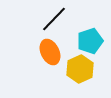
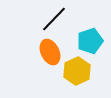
yellow hexagon: moved 3 px left, 2 px down
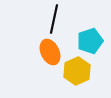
black line: rotated 32 degrees counterclockwise
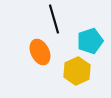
black line: rotated 28 degrees counterclockwise
orange ellipse: moved 10 px left
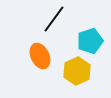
black line: rotated 52 degrees clockwise
orange ellipse: moved 4 px down
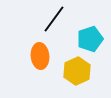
cyan pentagon: moved 2 px up
orange ellipse: rotated 20 degrees clockwise
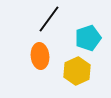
black line: moved 5 px left
cyan pentagon: moved 2 px left, 1 px up
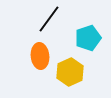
yellow hexagon: moved 7 px left, 1 px down
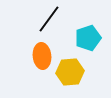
orange ellipse: moved 2 px right
yellow hexagon: rotated 20 degrees clockwise
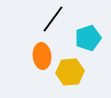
black line: moved 4 px right
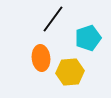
orange ellipse: moved 1 px left, 2 px down
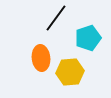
black line: moved 3 px right, 1 px up
